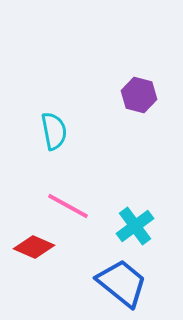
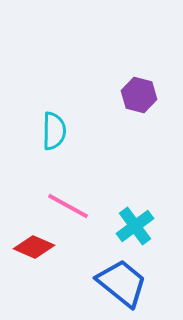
cyan semicircle: rotated 12 degrees clockwise
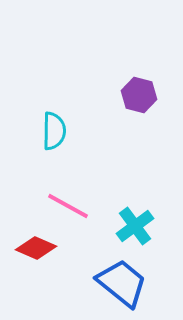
red diamond: moved 2 px right, 1 px down
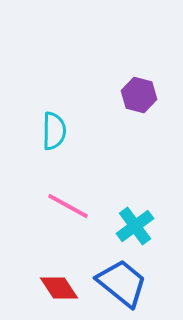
red diamond: moved 23 px right, 40 px down; rotated 33 degrees clockwise
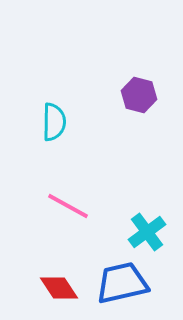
cyan semicircle: moved 9 px up
cyan cross: moved 12 px right, 6 px down
blue trapezoid: rotated 52 degrees counterclockwise
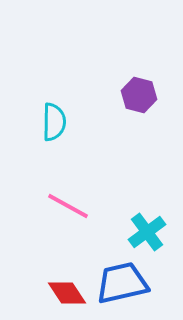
red diamond: moved 8 px right, 5 px down
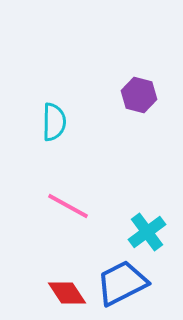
blue trapezoid: rotated 14 degrees counterclockwise
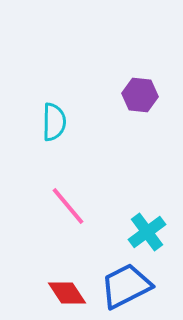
purple hexagon: moved 1 px right; rotated 8 degrees counterclockwise
pink line: rotated 21 degrees clockwise
blue trapezoid: moved 4 px right, 3 px down
